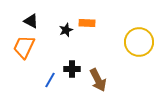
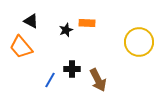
orange trapezoid: moved 3 px left; rotated 65 degrees counterclockwise
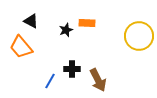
yellow circle: moved 6 px up
blue line: moved 1 px down
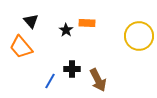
black triangle: rotated 21 degrees clockwise
black star: rotated 16 degrees counterclockwise
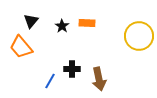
black triangle: rotated 21 degrees clockwise
black star: moved 4 px left, 4 px up
brown arrow: moved 1 px right, 1 px up; rotated 15 degrees clockwise
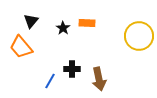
black star: moved 1 px right, 2 px down
